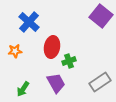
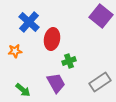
red ellipse: moved 8 px up
green arrow: moved 1 px down; rotated 84 degrees counterclockwise
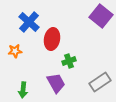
green arrow: rotated 56 degrees clockwise
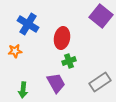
blue cross: moved 1 px left, 2 px down; rotated 10 degrees counterclockwise
red ellipse: moved 10 px right, 1 px up
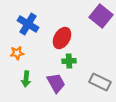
red ellipse: rotated 20 degrees clockwise
orange star: moved 2 px right, 2 px down
green cross: rotated 16 degrees clockwise
gray rectangle: rotated 60 degrees clockwise
green arrow: moved 3 px right, 11 px up
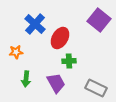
purple square: moved 2 px left, 4 px down
blue cross: moved 7 px right; rotated 10 degrees clockwise
red ellipse: moved 2 px left
orange star: moved 1 px left, 1 px up
gray rectangle: moved 4 px left, 6 px down
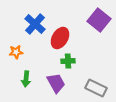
green cross: moved 1 px left
